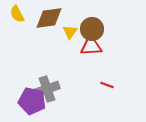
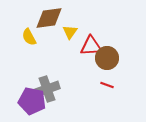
yellow semicircle: moved 12 px right, 23 px down
brown circle: moved 15 px right, 29 px down
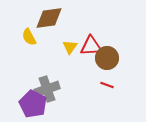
yellow triangle: moved 15 px down
purple pentagon: moved 1 px right, 3 px down; rotated 16 degrees clockwise
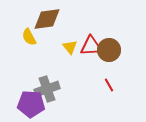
brown diamond: moved 2 px left, 1 px down
yellow triangle: rotated 14 degrees counterclockwise
brown circle: moved 2 px right, 8 px up
red line: moved 2 px right; rotated 40 degrees clockwise
purple pentagon: moved 2 px left; rotated 24 degrees counterclockwise
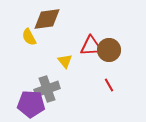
yellow triangle: moved 5 px left, 14 px down
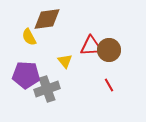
purple pentagon: moved 5 px left, 29 px up
